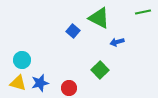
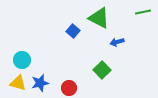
green square: moved 2 px right
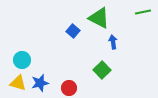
blue arrow: moved 4 px left; rotated 96 degrees clockwise
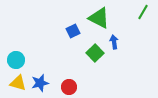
green line: rotated 49 degrees counterclockwise
blue square: rotated 24 degrees clockwise
blue arrow: moved 1 px right
cyan circle: moved 6 px left
green square: moved 7 px left, 17 px up
red circle: moved 1 px up
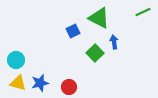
green line: rotated 35 degrees clockwise
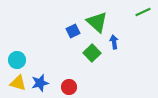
green triangle: moved 2 px left, 4 px down; rotated 15 degrees clockwise
green square: moved 3 px left
cyan circle: moved 1 px right
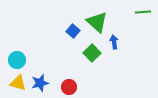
green line: rotated 21 degrees clockwise
blue square: rotated 24 degrees counterclockwise
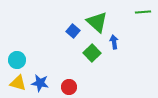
blue star: rotated 24 degrees clockwise
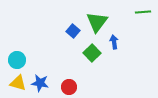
green triangle: rotated 25 degrees clockwise
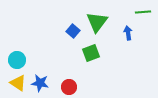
blue arrow: moved 14 px right, 9 px up
green square: moved 1 px left; rotated 24 degrees clockwise
yellow triangle: rotated 18 degrees clockwise
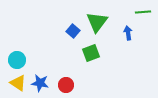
red circle: moved 3 px left, 2 px up
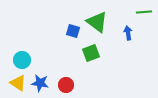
green line: moved 1 px right
green triangle: rotated 30 degrees counterclockwise
blue square: rotated 24 degrees counterclockwise
cyan circle: moved 5 px right
